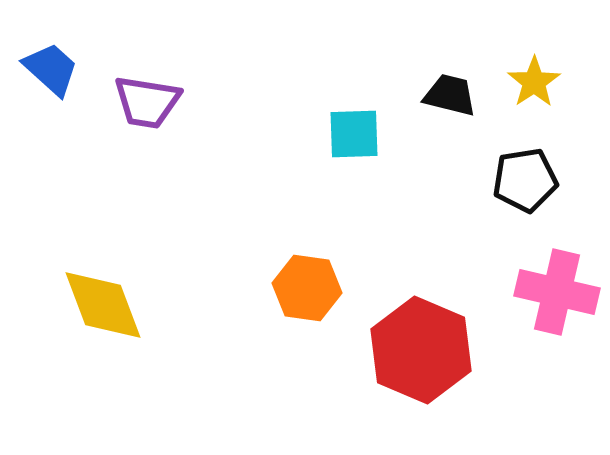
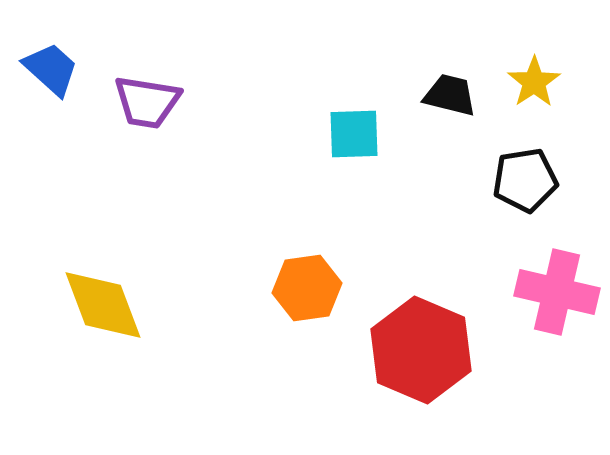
orange hexagon: rotated 16 degrees counterclockwise
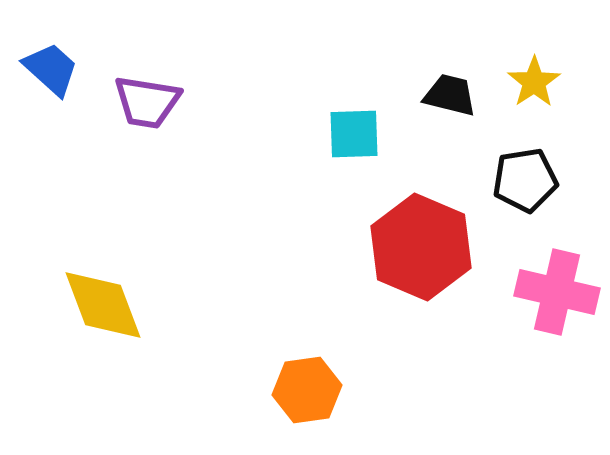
orange hexagon: moved 102 px down
red hexagon: moved 103 px up
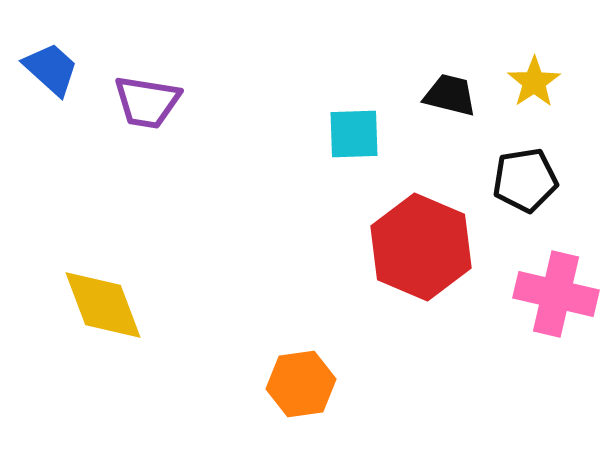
pink cross: moved 1 px left, 2 px down
orange hexagon: moved 6 px left, 6 px up
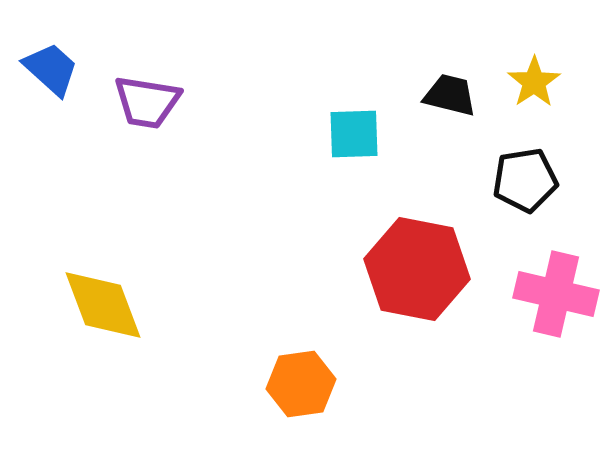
red hexagon: moved 4 px left, 22 px down; rotated 12 degrees counterclockwise
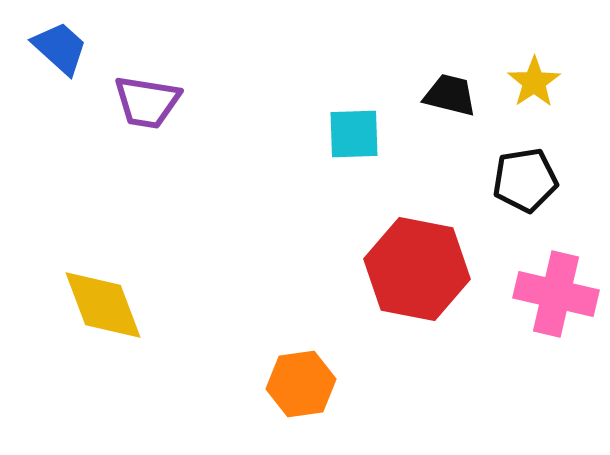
blue trapezoid: moved 9 px right, 21 px up
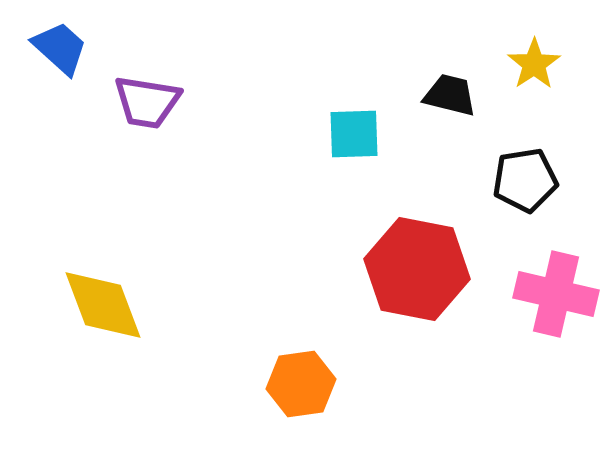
yellow star: moved 18 px up
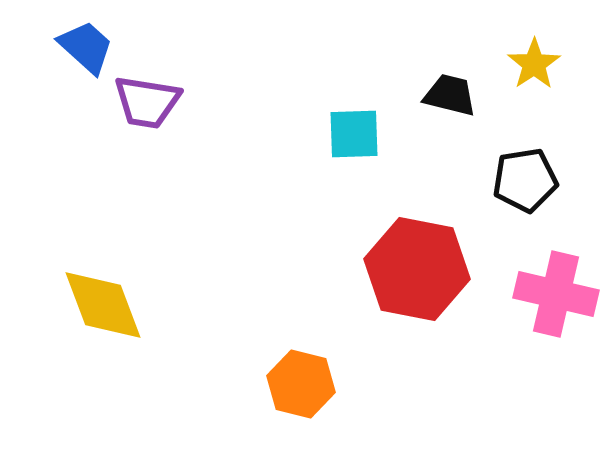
blue trapezoid: moved 26 px right, 1 px up
orange hexagon: rotated 22 degrees clockwise
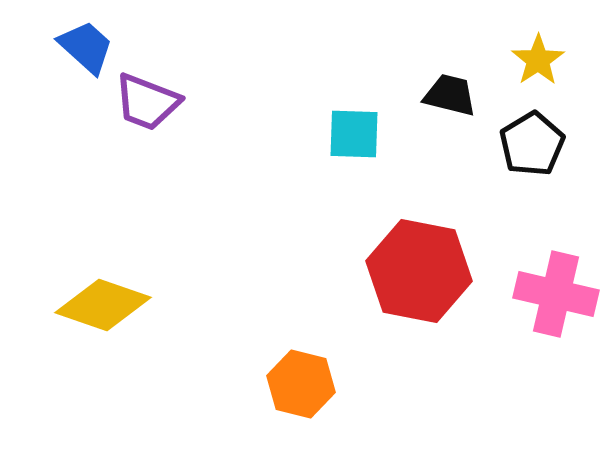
yellow star: moved 4 px right, 4 px up
purple trapezoid: rotated 12 degrees clockwise
cyan square: rotated 4 degrees clockwise
black pentagon: moved 7 px right, 36 px up; rotated 22 degrees counterclockwise
red hexagon: moved 2 px right, 2 px down
yellow diamond: rotated 50 degrees counterclockwise
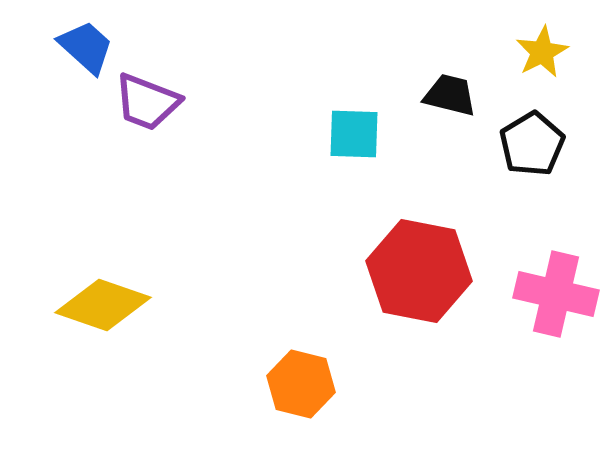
yellow star: moved 4 px right, 8 px up; rotated 6 degrees clockwise
